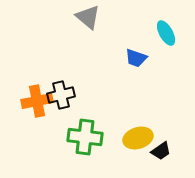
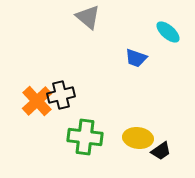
cyan ellipse: moved 2 px right, 1 px up; rotated 20 degrees counterclockwise
orange cross: rotated 32 degrees counterclockwise
yellow ellipse: rotated 24 degrees clockwise
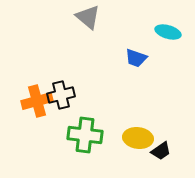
cyan ellipse: rotated 25 degrees counterclockwise
orange cross: rotated 28 degrees clockwise
green cross: moved 2 px up
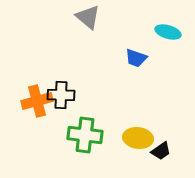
black cross: rotated 16 degrees clockwise
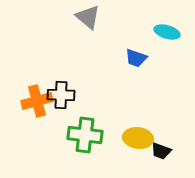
cyan ellipse: moved 1 px left
black trapezoid: rotated 55 degrees clockwise
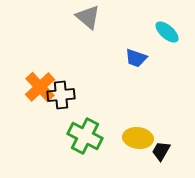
cyan ellipse: rotated 25 degrees clockwise
black cross: rotated 8 degrees counterclockwise
orange cross: moved 3 px right, 14 px up; rotated 28 degrees counterclockwise
green cross: moved 1 px down; rotated 20 degrees clockwise
black trapezoid: rotated 100 degrees clockwise
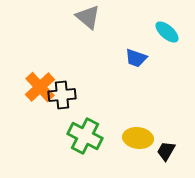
black cross: moved 1 px right
black trapezoid: moved 5 px right
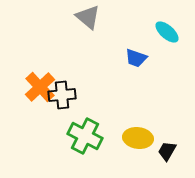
black trapezoid: moved 1 px right
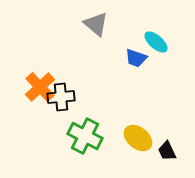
gray triangle: moved 8 px right, 7 px down
cyan ellipse: moved 11 px left, 10 px down
black cross: moved 1 px left, 2 px down
yellow ellipse: rotated 32 degrees clockwise
black trapezoid: rotated 55 degrees counterclockwise
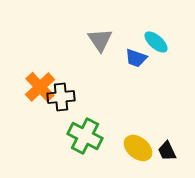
gray triangle: moved 4 px right, 16 px down; rotated 16 degrees clockwise
yellow ellipse: moved 10 px down
